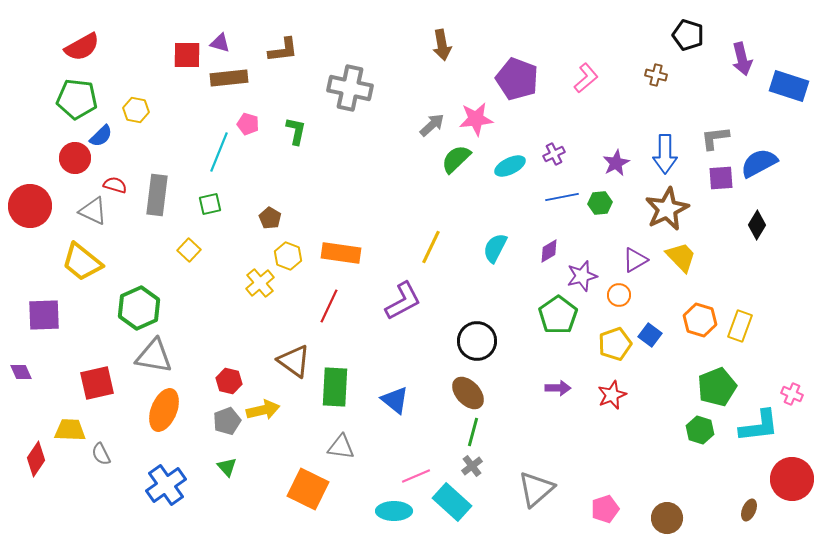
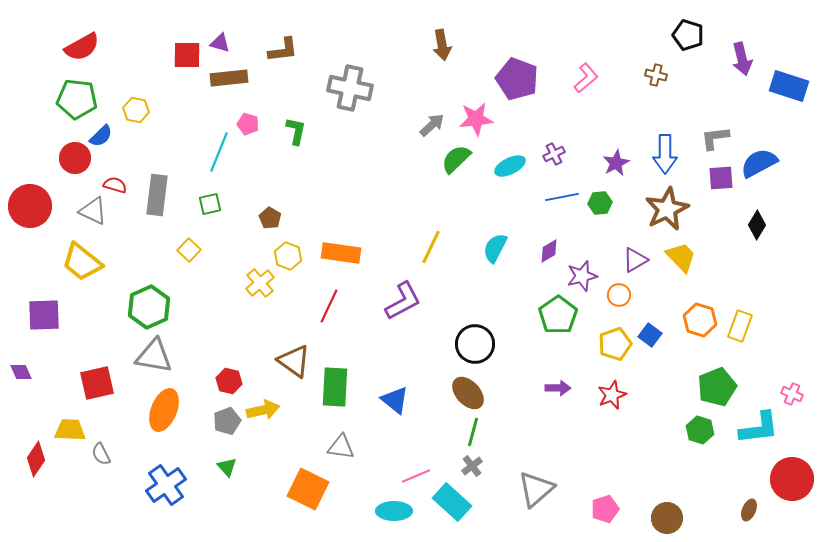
green hexagon at (139, 308): moved 10 px right, 1 px up
black circle at (477, 341): moved 2 px left, 3 px down
cyan L-shape at (759, 426): moved 2 px down
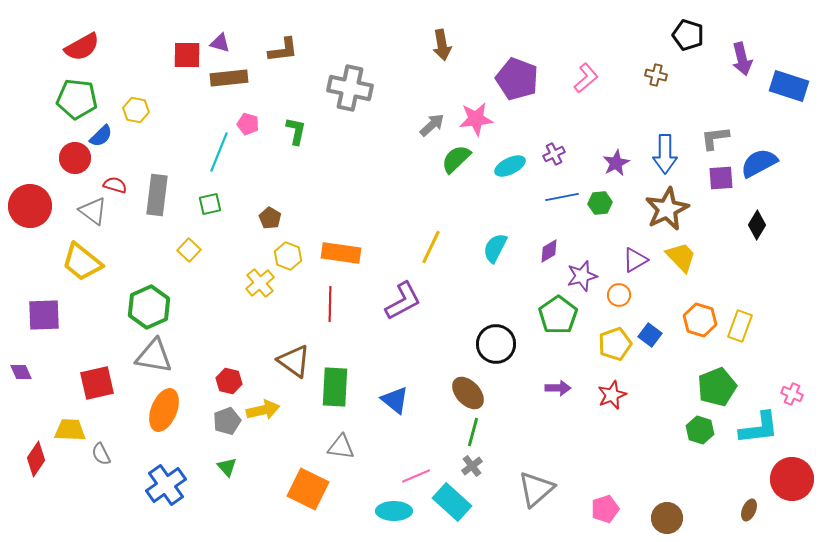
gray triangle at (93, 211): rotated 12 degrees clockwise
red line at (329, 306): moved 1 px right, 2 px up; rotated 24 degrees counterclockwise
black circle at (475, 344): moved 21 px right
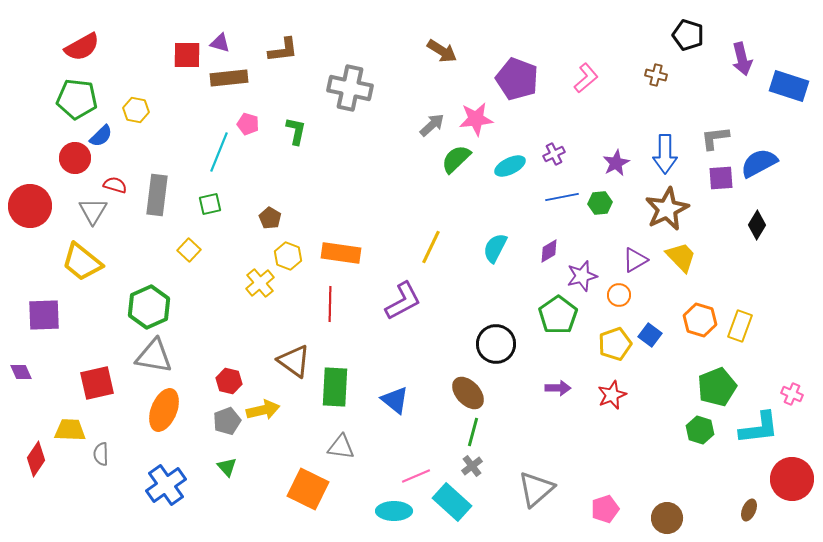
brown arrow at (442, 45): moved 6 px down; rotated 48 degrees counterclockwise
gray triangle at (93, 211): rotated 24 degrees clockwise
gray semicircle at (101, 454): rotated 25 degrees clockwise
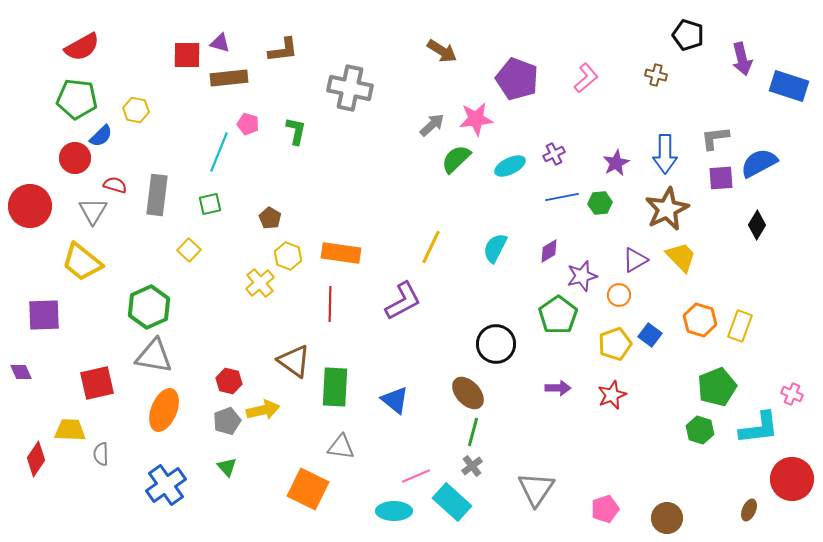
gray triangle at (536, 489): rotated 15 degrees counterclockwise
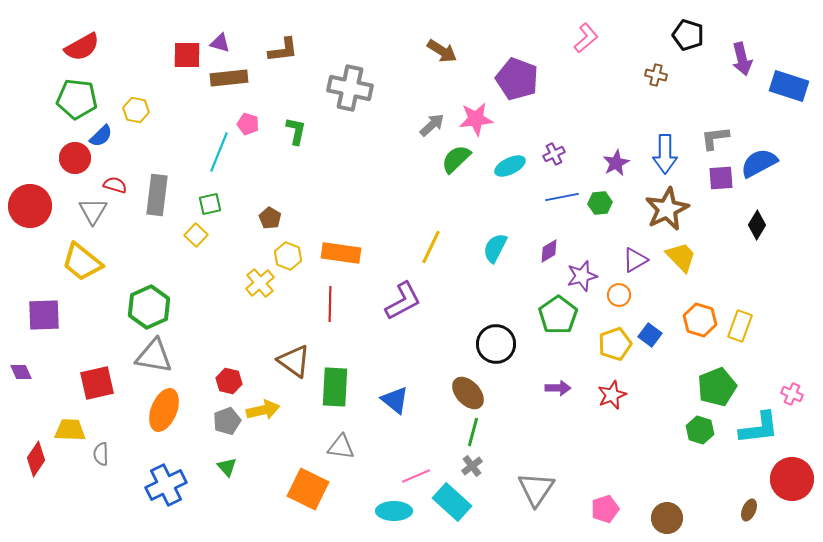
pink L-shape at (586, 78): moved 40 px up
yellow square at (189, 250): moved 7 px right, 15 px up
blue cross at (166, 485): rotated 9 degrees clockwise
